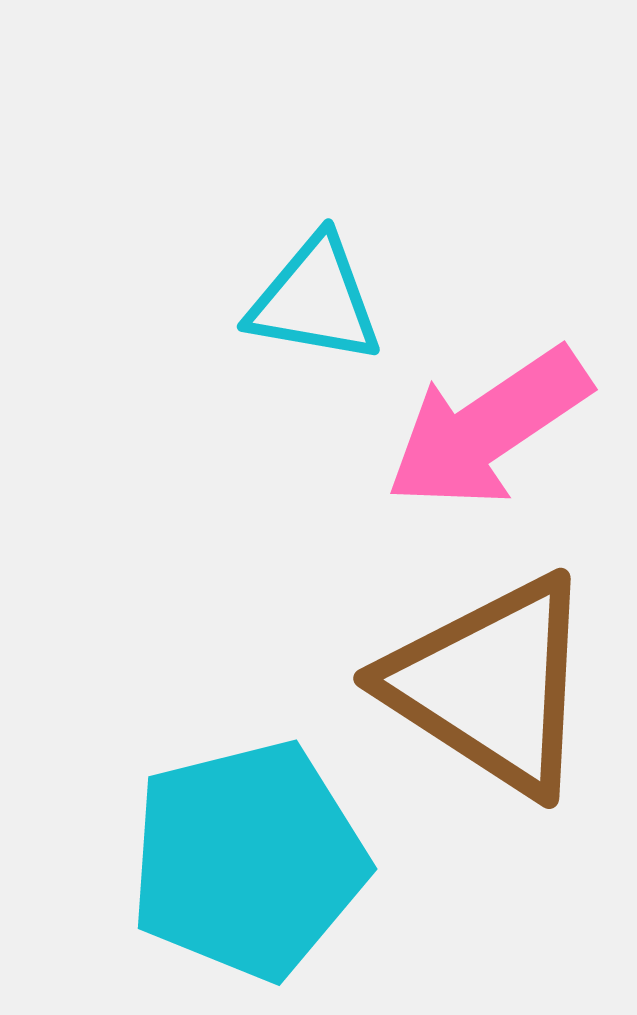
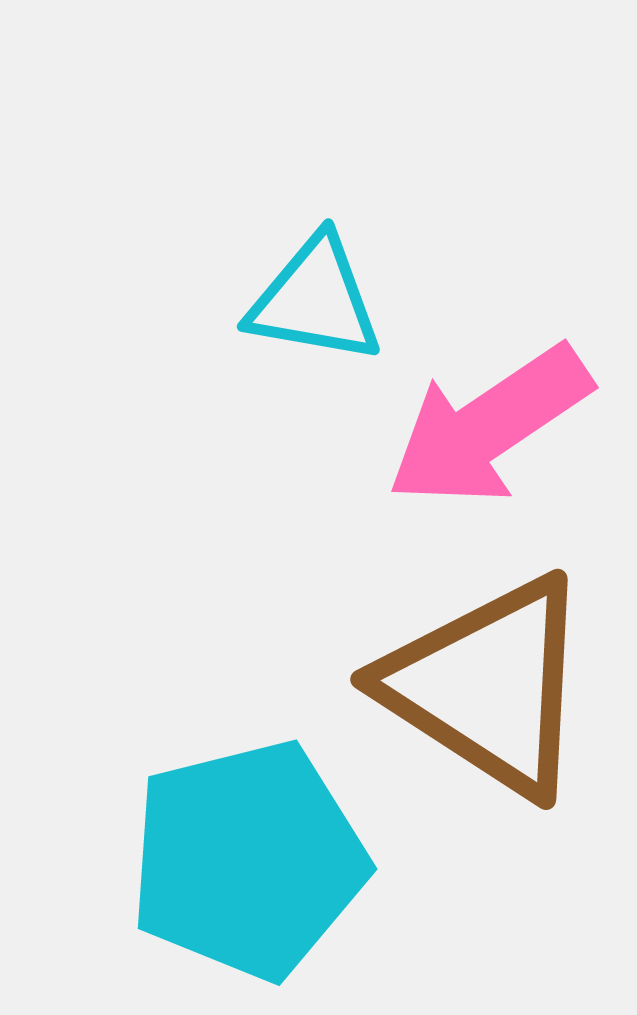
pink arrow: moved 1 px right, 2 px up
brown triangle: moved 3 px left, 1 px down
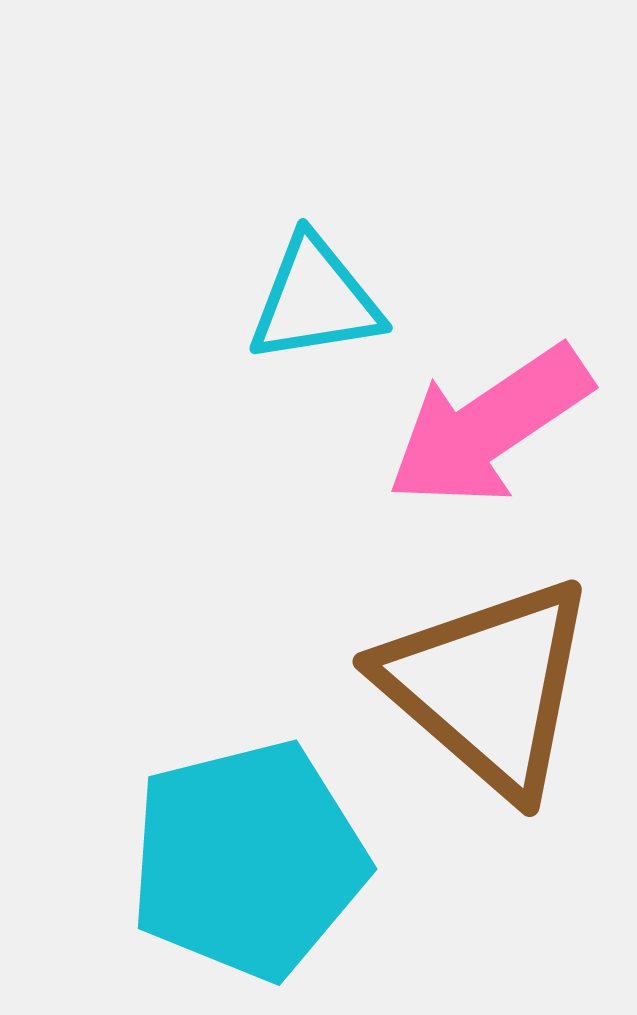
cyan triangle: rotated 19 degrees counterclockwise
brown triangle: rotated 8 degrees clockwise
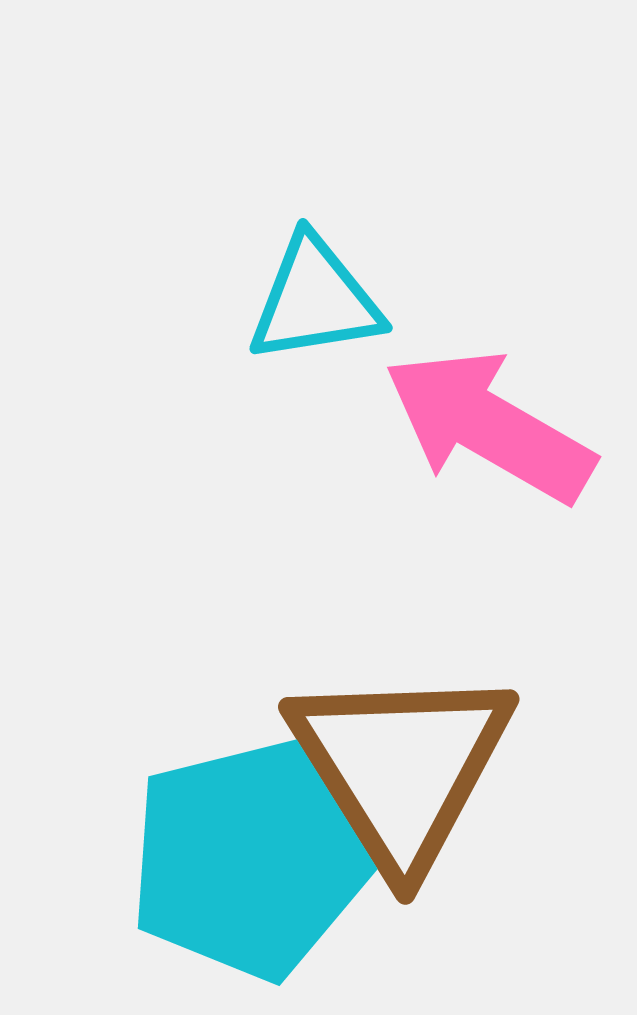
pink arrow: rotated 64 degrees clockwise
brown triangle: moved 87 px left, 81 px down; rotated 17 degrees clockwise
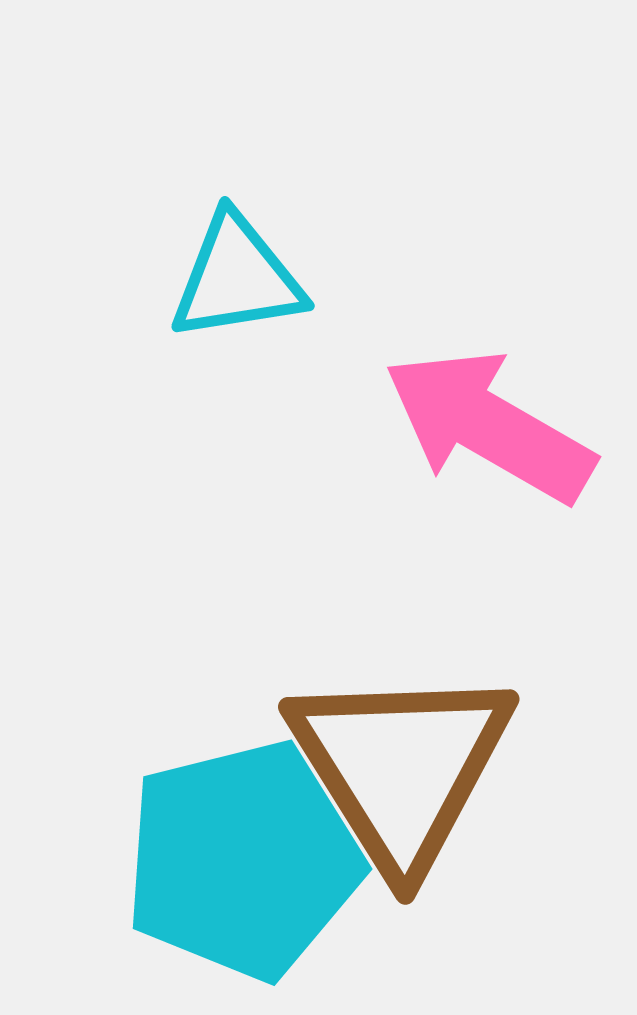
cyan triangle: moved 78 px left, 22 px up
cyan pentagon: moved 5 px left
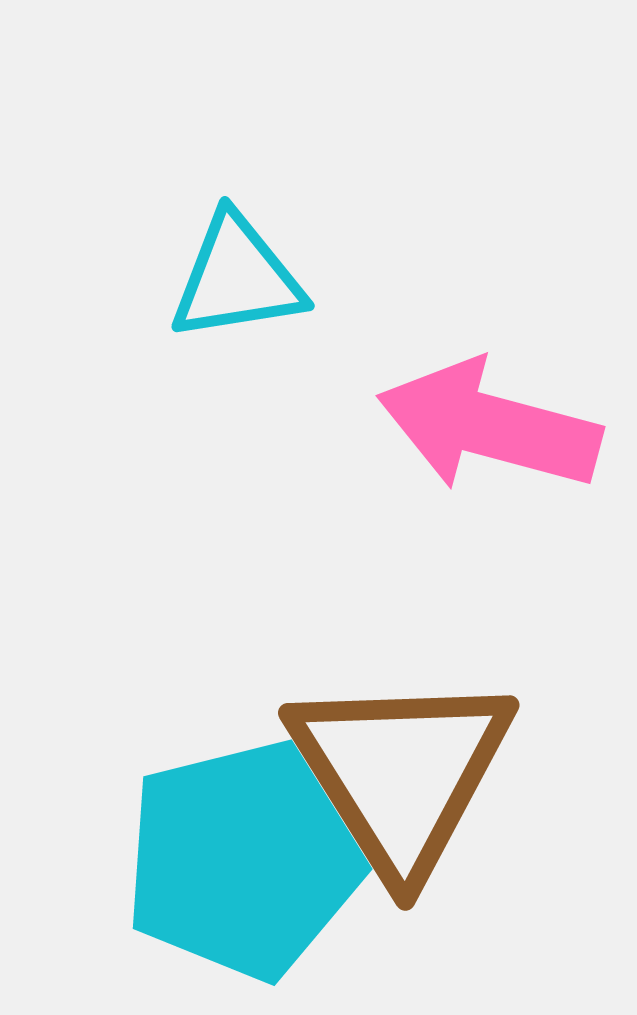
pink arrow: rotated 15 degrees counterclockwise
brown triangle: moved 6 px down
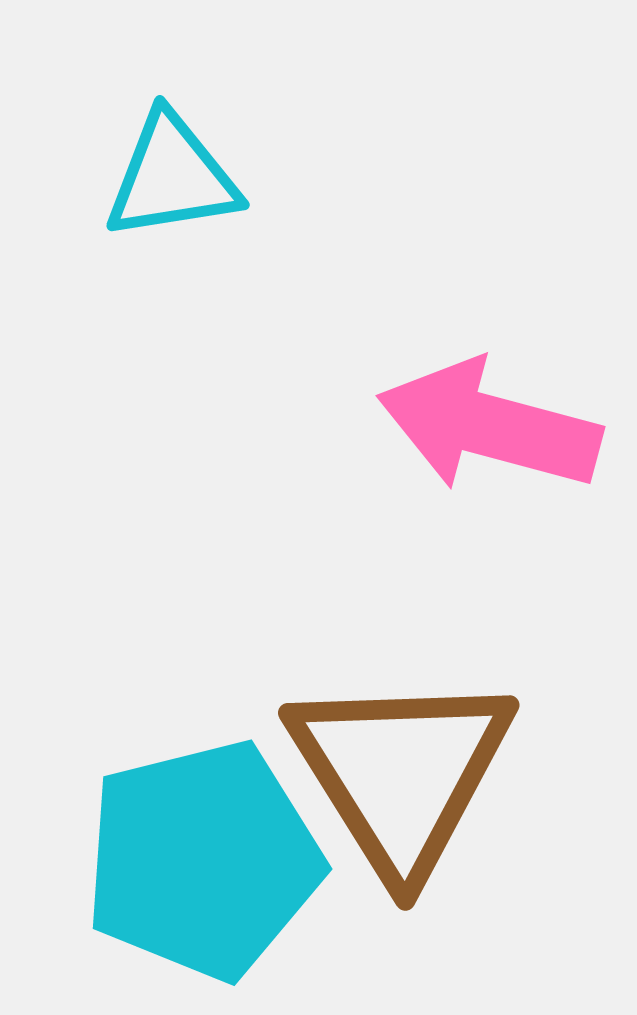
cyan triangle: moved 65 px left, 101 px up
cyan pentagon: moved 40 px left
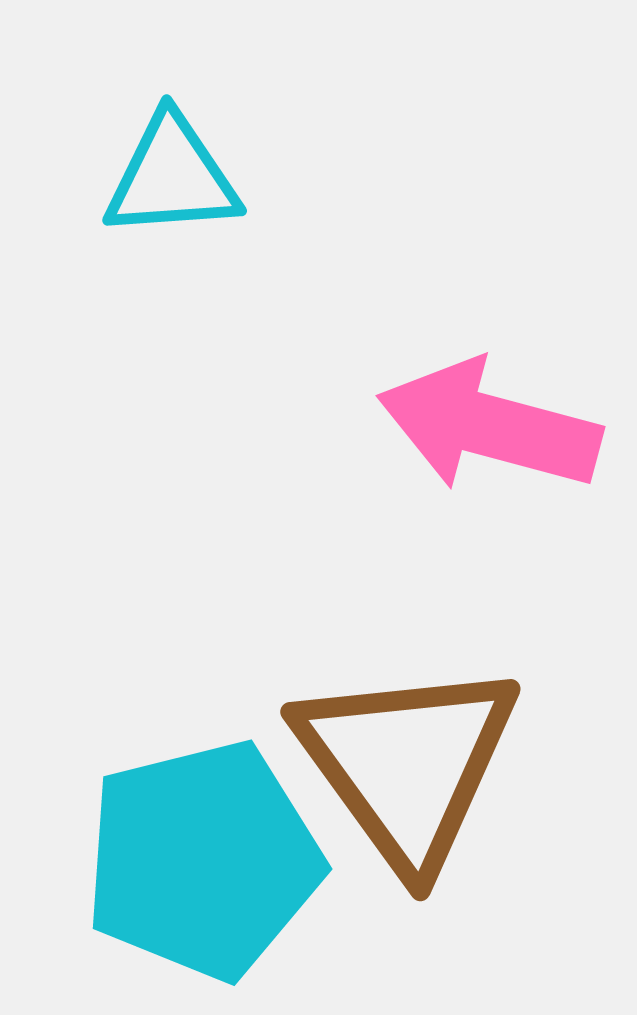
cyan triangle: rotated 5 degrees clockwise
brown triangle: moved 6 px right, 9 px up; rotated 4 degrees counterclockwise
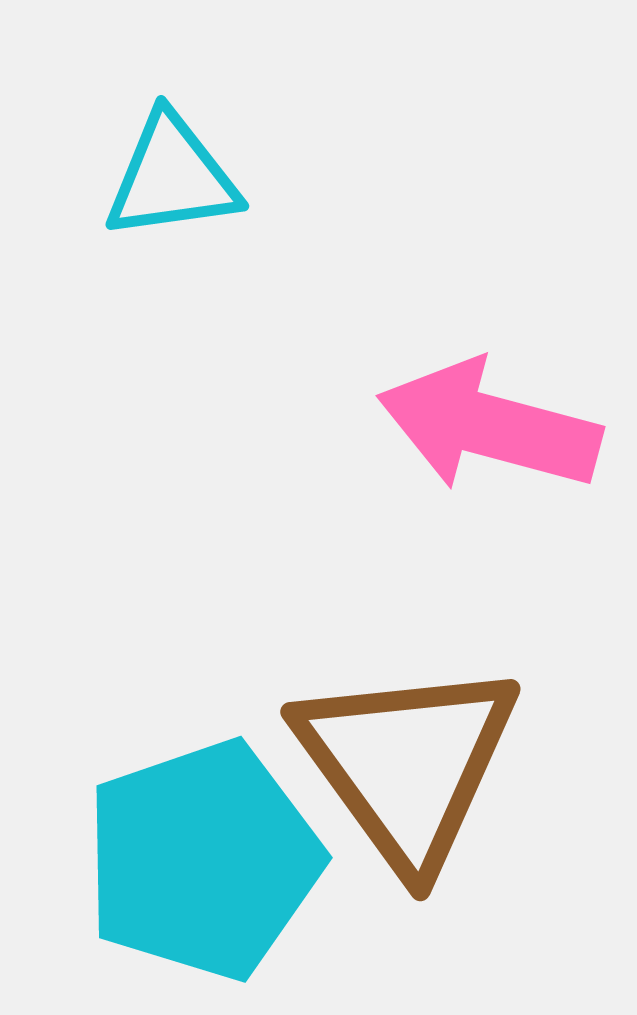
cyan triangle: rotated 4 degrees counterclockwise
cyan pentagon: rotated 5 degrees counterclockwise
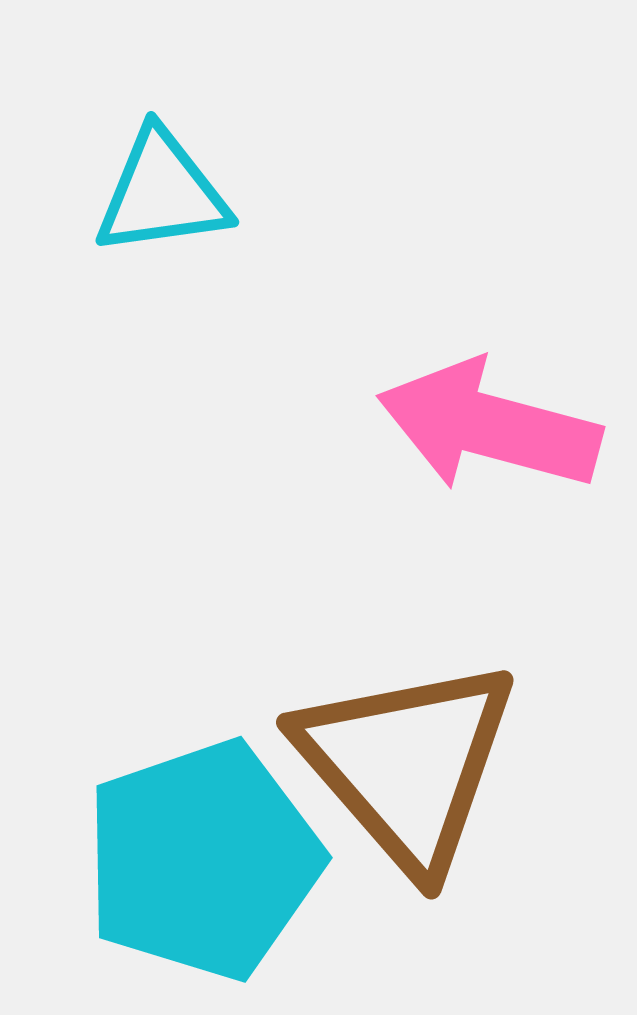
cyan triangle: moved 10 px left, 16 px down
brown triangle: rotated 5 degrees counterclockwise
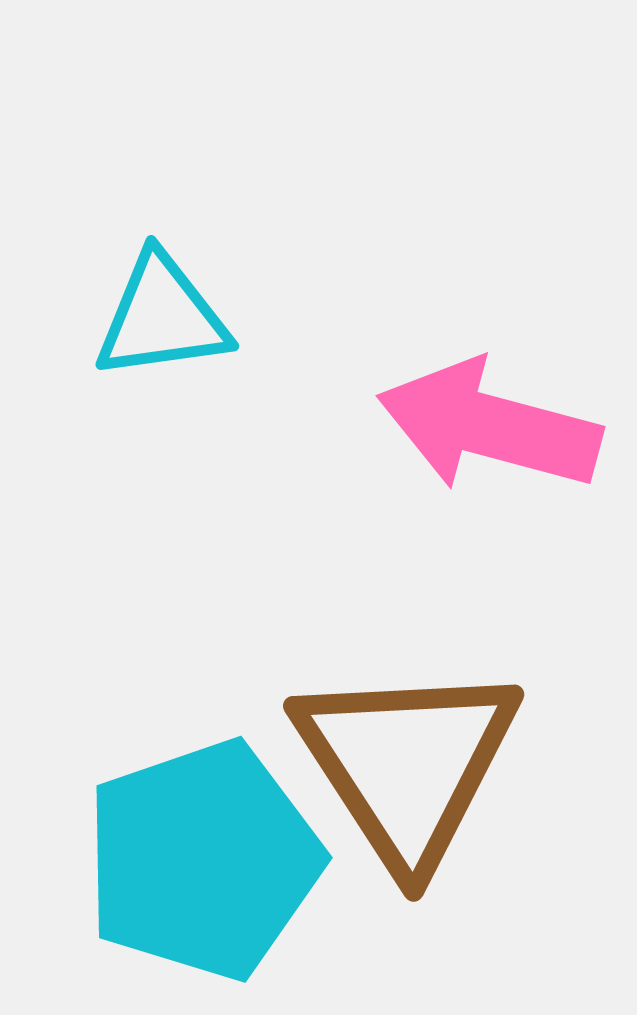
cyan triangle: moved 124 px down
brown triangle: rotated 8 degrees clockwise
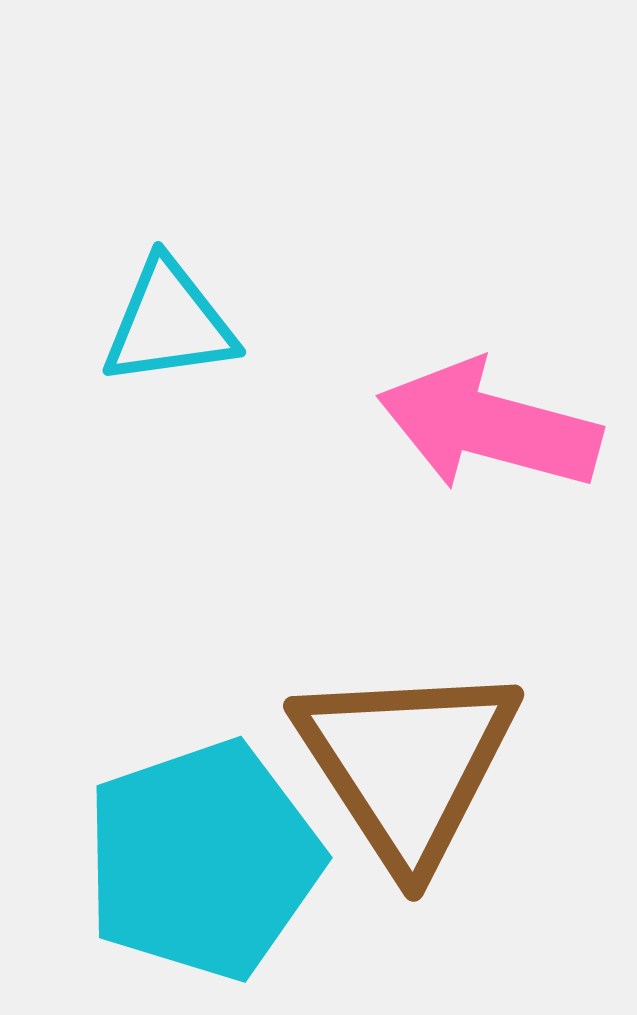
cyan triangle: moved 7 px right, 6 px down
